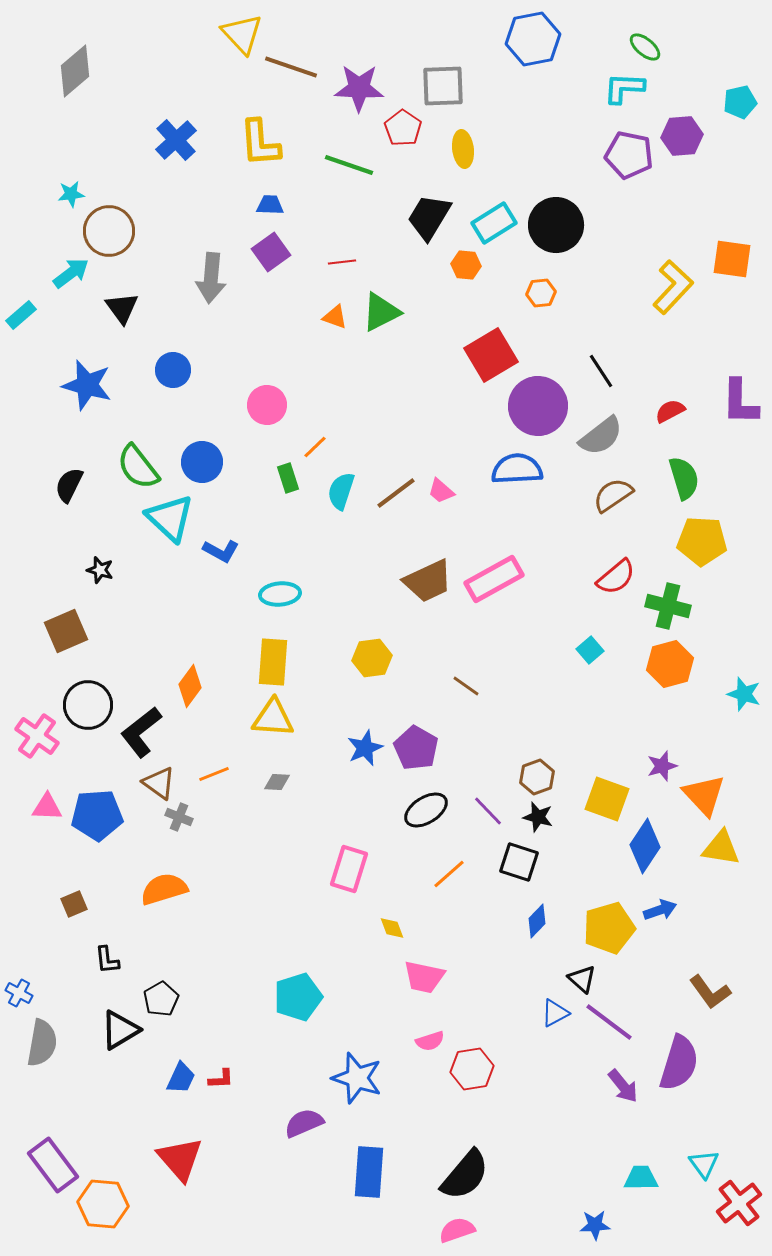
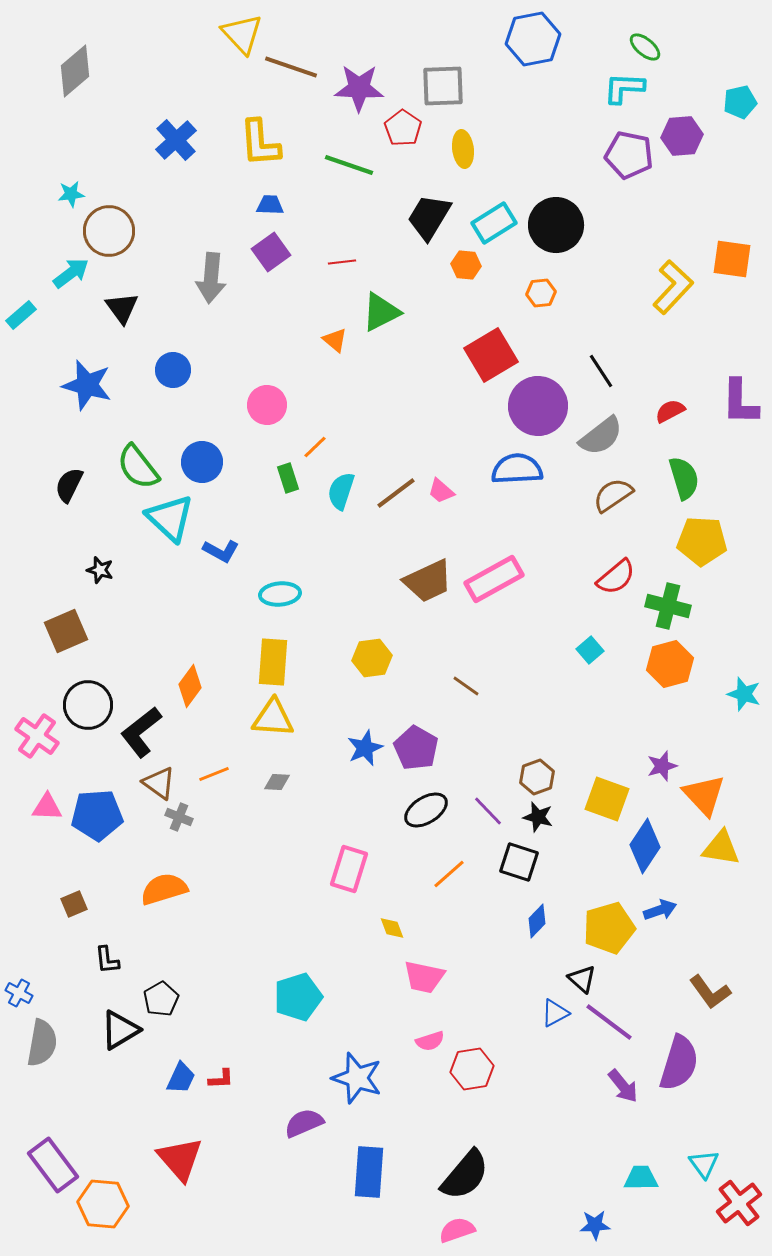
orange triangle at (335, 317): moved 23 px down; rotated 20 degrees clockwise
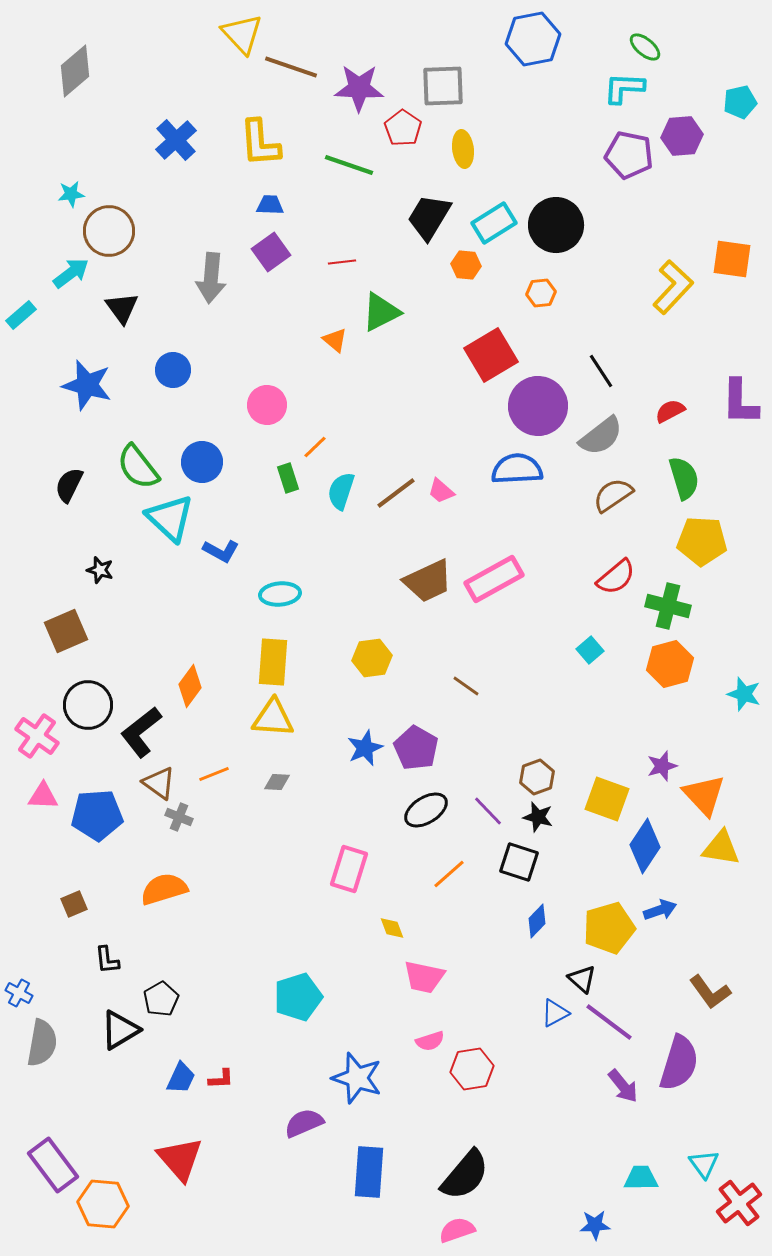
pink triangle at (47, 807): moved 4 px left, 11 px up
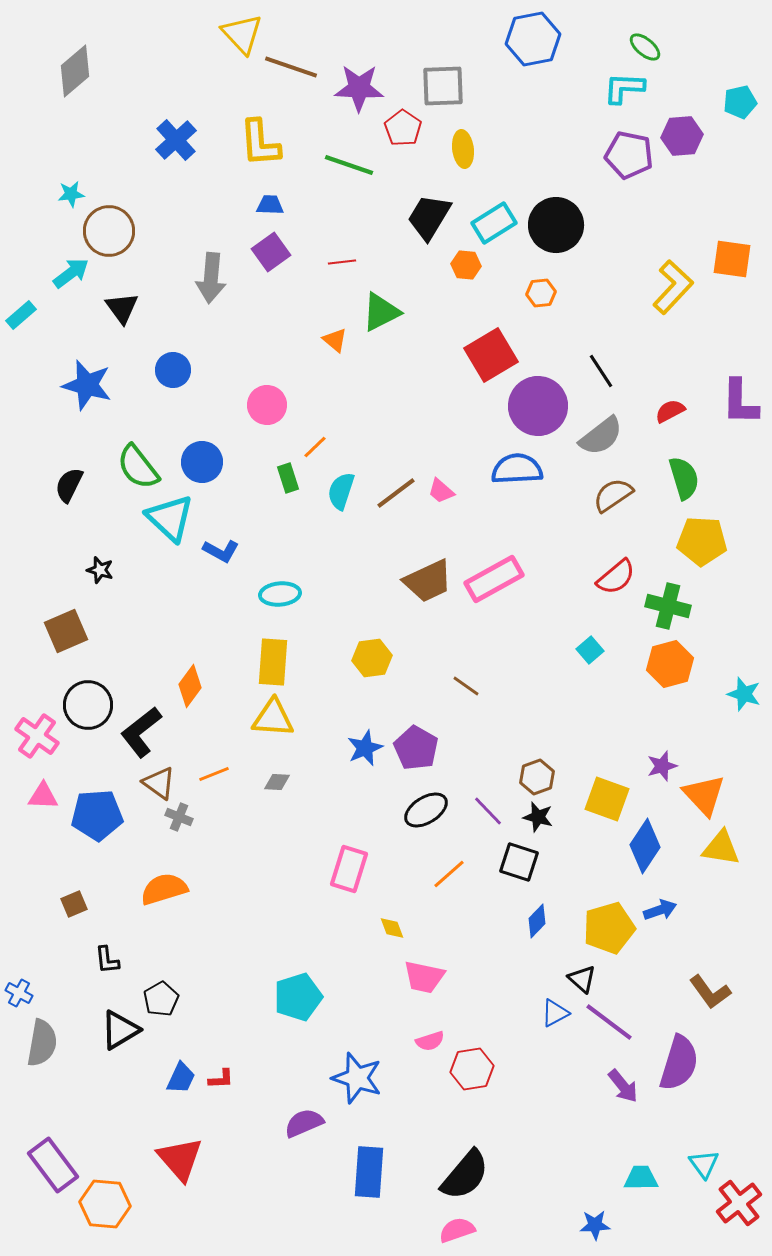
orange hexagon at (103, 1204): moved 2 px right
